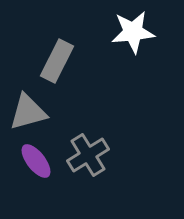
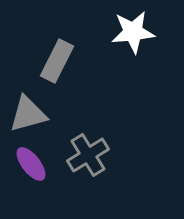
gray triangle: moved 2 px down
purple ellipse: moved 5 px left, 3 px down
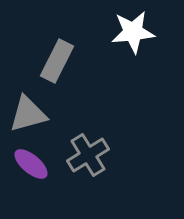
purple ellipse: rotated 12 degrees counterclockwise
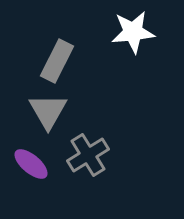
gray triangle: moved 20 px right, 3 px up; rotated 45 degrees counterclockwise
